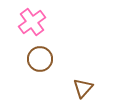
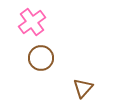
brown circle: moved 1 px right, 1 px up
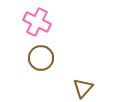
pink cross: moved 5 px right; rotated 28 degrees counterclockwise
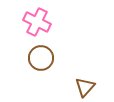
brown triangle: moved 2 px right, 1 px up
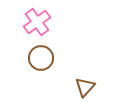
pink cross: rotated 28 degrees clockwise
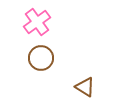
brown triangle: rotated 40 degrees counterclockwise
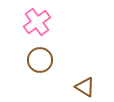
brown circle: moved 1 px left, 2 px down
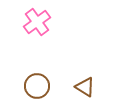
brown circle: moved 3 px left, 26 px down
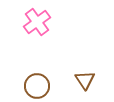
brown triangle: moved 7 px up; rotated 25 degrees clockwise
